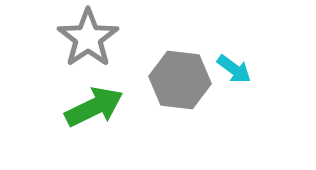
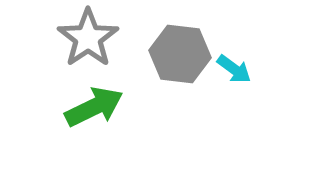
gray hexagon: moved 26 px up
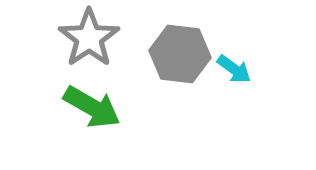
gray star: moved 1 px right
green arrow: moved 2 px left; rotated 56 degrees clockwise
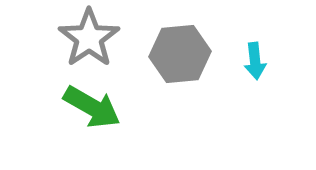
gray hexagon: rotated 12 degrees counterclockwise
cyan arrow: moved 21 px right, 8 px up; rotated 48 degrees clockwise
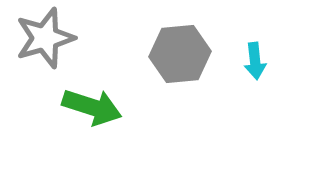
gray star: moved 44 px left; rotated 18 degrees clockwise
green arrow: rotated 12 degrees counterclockwise
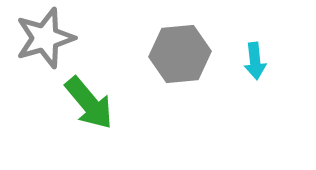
green arrow: moved 3 px left, 4 px up; rotated 32 degrees clockwise
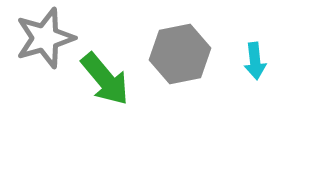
gray hexagon: rotated 6 degrees counterclockwise
green arrow: moved 16 px right, 24 px up
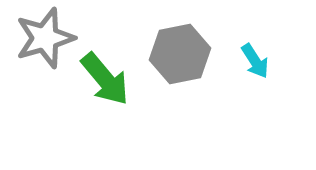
cyan arrow: rotated 27 degrees counterclockwise
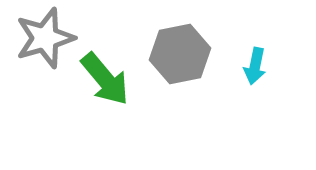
cyan arrow: moved 5 px down; rotated 45 degrees clockwise
